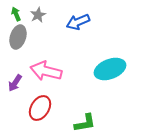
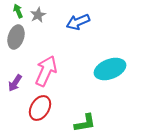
green arrow: moved 2 px right, 3 px up
gray ellipse: moved 2 px left
pink arrow: rotated 100 degrees clockwise
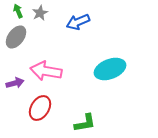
gray star: moved 2 px right, 2 px up
gray ellipse: rotated 20 degrees clockwise
pink arrow: rotated 104 degrees counterclockwise
purple arrow: rotated 138 degrees counterclockwise
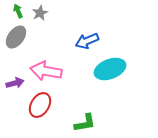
blue arrow: moved 9 px right, 19 px down
red ellipse: moved 3 px up
